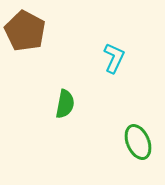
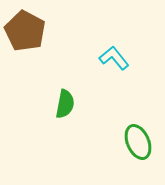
cyan L-shape: rotated 64 degrees counterclockwise
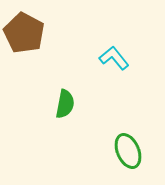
brown pentagon: moved 1 px left, 2 px down
green ellipse: moved 10 px left, 9 px down
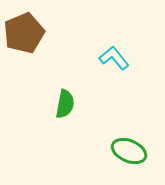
brown pentagon: rotated 21 degrees clockwise
green ellipse: moved 1 px right; rotated 44 degrees counterclockwise
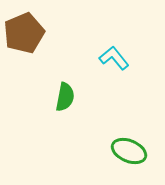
green semicircle: moved 7 px up
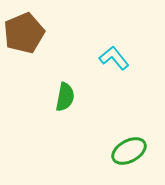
green ellipse: rotated 52 degrees counterclockwise
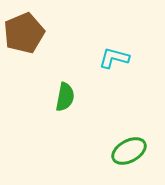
cyan L-shape: rotated 36 degrees counterclockwise
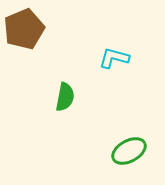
brown pentagon: moved 4 px up
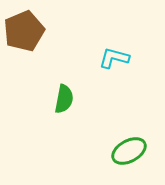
brown pentagon: moved 2 px down
green semicircle: moved 1 px left, 2 px down
